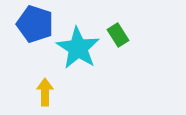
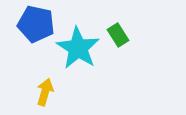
blue pentagon: moved 1 px right; rotated 6 degrees counterclockwise
yellow arrow: rotated 16 degrees clockwise
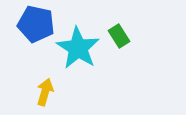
green rectangle: moved 1 px right, 1 px down
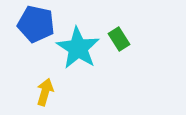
green rectangle: moved 3 px down
